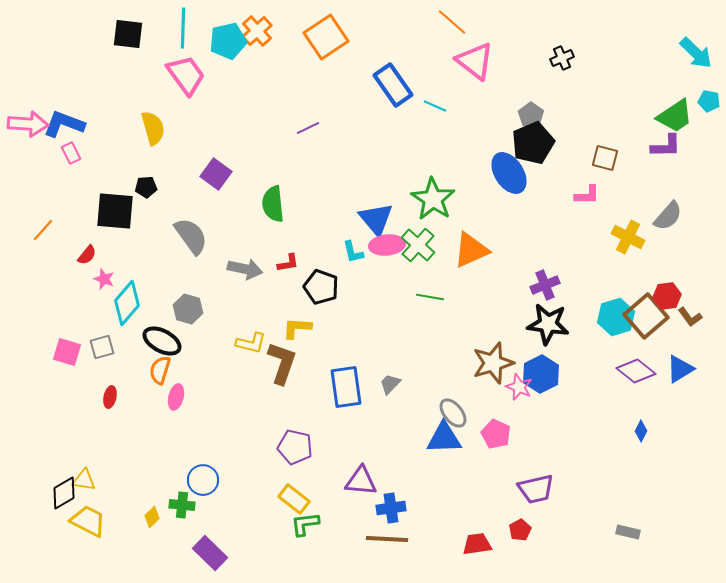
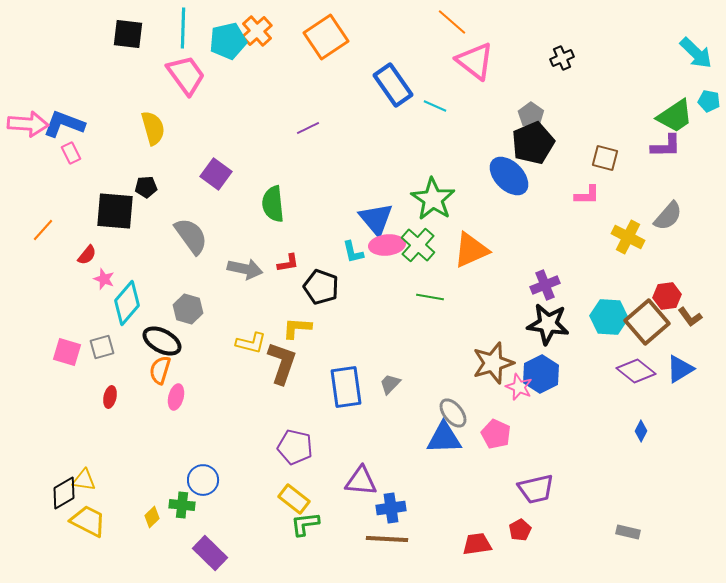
blue ellipse at (509, 173): moved 3 px down; rotated 12 degrees counterclockwise
brown square at (646, 316): moved 1 px right, 6 px down
cyan hexagon at (616, 317): moved 7 px left; rotated 21 degrees clockwise
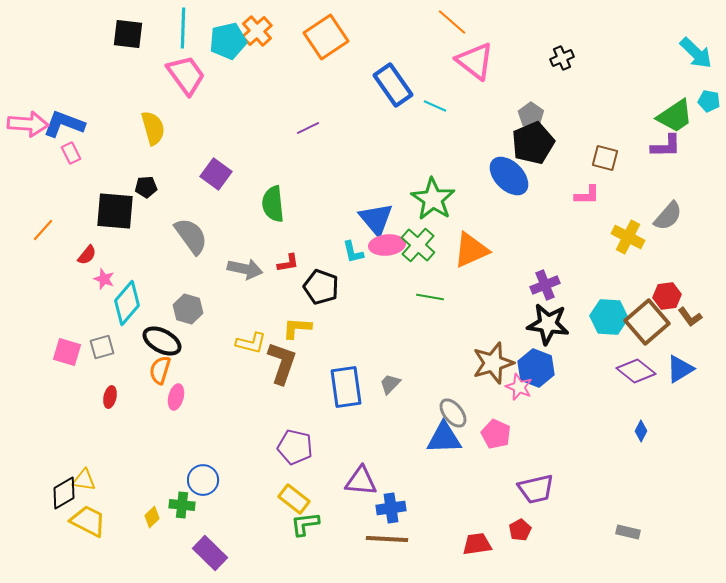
blue hexagon at (541, 374): moved 5 px left, 6 px up; rotated 12 degrees counterclockwise
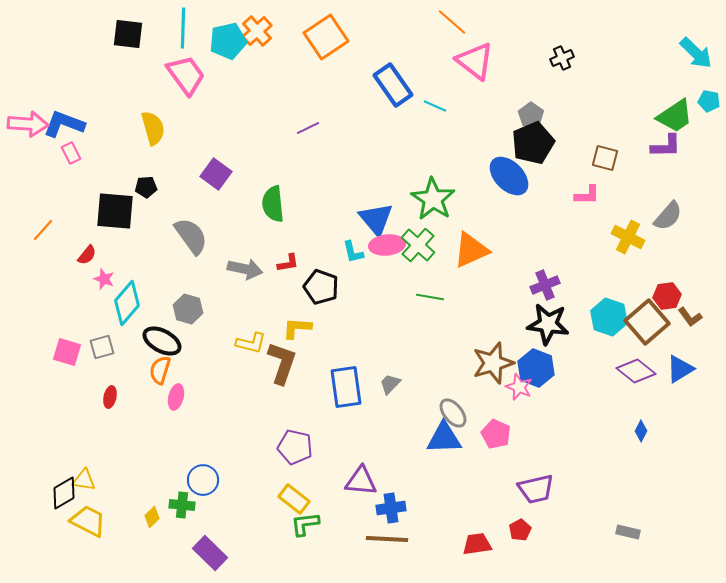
cyan hexagon at (609, 317): rotated 15 degrees clockwise
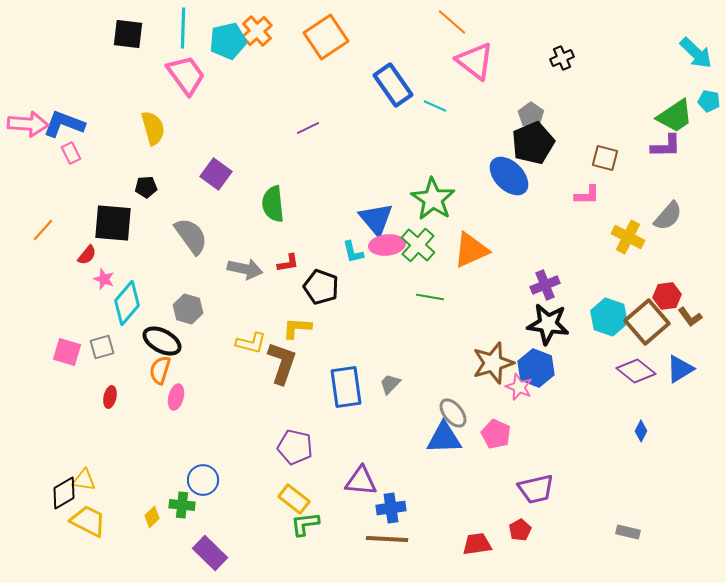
black square at (115, 211): moved 2 px left, 12 px down
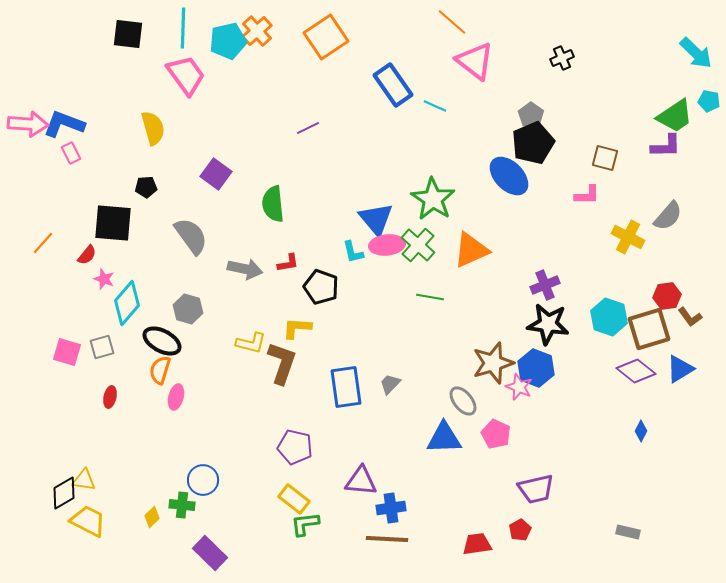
orange line at (43, 230): moved 13 px down
brown square at (647, 322): moved 2 px right, 7 px down; rotated 24 degrees clockwise
gray ellipse at (453, 413): moved 10 px right, 12 px up
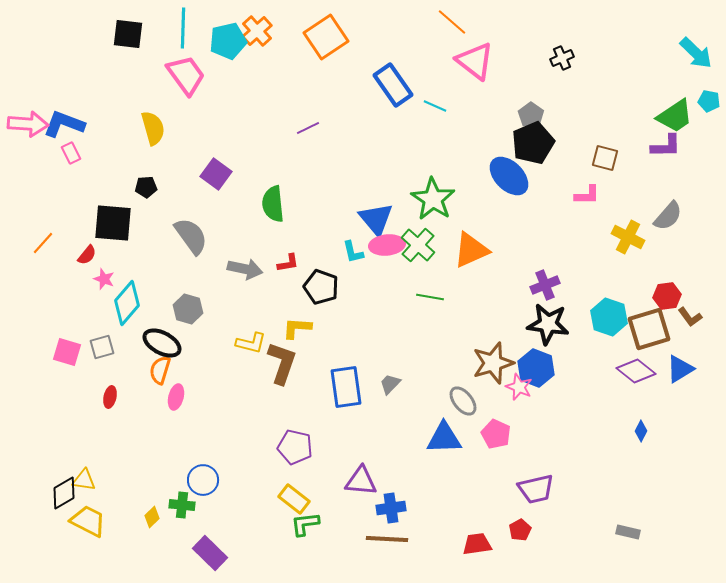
black ellipse at (162, 341): moved 2 px down
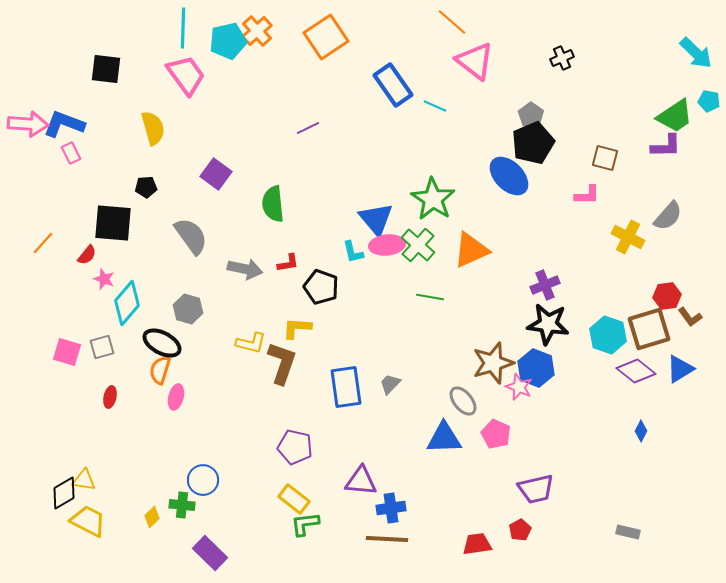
black square at (128, 34): moved 22 px left, 35 px down
cyan hexagon at (609, 317): moved 1 px left, 18 px down
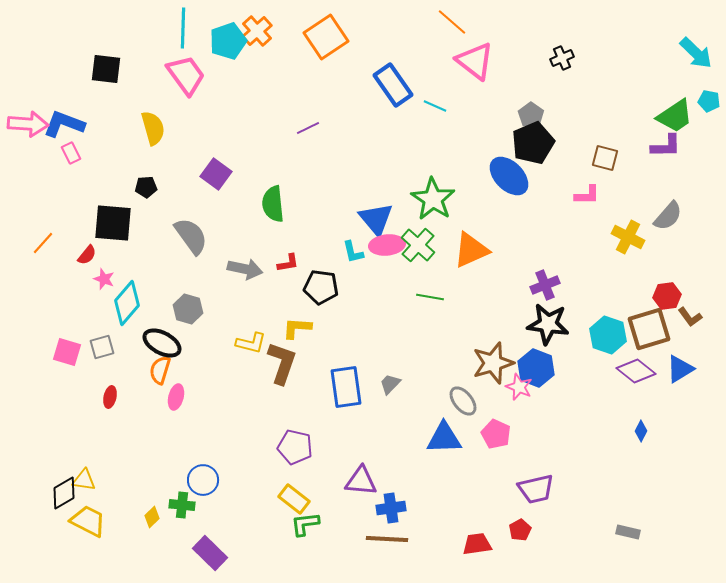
cyan pentagon at (228, 41): rotated 6 degrees counterclockwise
black pentagon at (321, 287): rotated 12 degrees counterclockwise
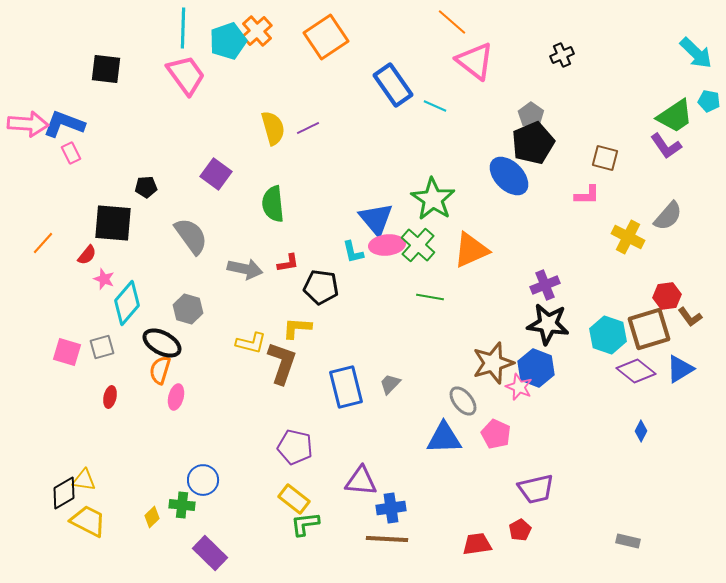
black cross at (562, 58): moved 3 px up
yellow semicircle at (153, 128): moved 120 px right
purple L-shape at (666, 146): rotated 56 degrees clockwise
blue rectangle at (346, 387): rotated 6 degrees counterclockwise
gray rectangle at (628, 532): moved 9 px down
